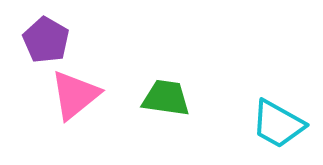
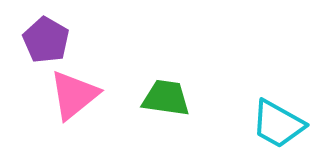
pink triangle: moved 1 px left
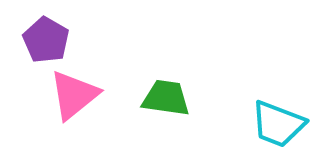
cyan trapezoid: rotated 8 degrees counterclockwise
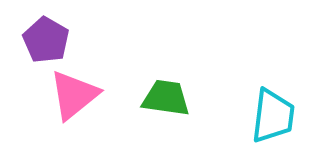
cyan trapezoid: moved 5 px left, 8 px up; rotated 104 degrees counterclockwise
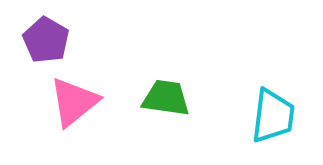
pink triangle: moved 7 px down
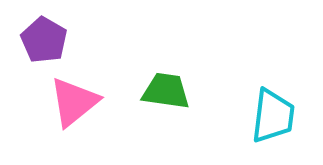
purple pentagon: moved 2 px left
green trapezoid: moved 7 px up
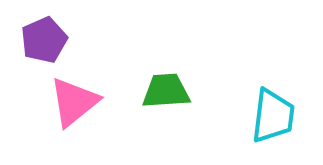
purple pentagon: rotated 18 degrees clockwise
green trapezoid: rotated 12 degrees counterclockwise
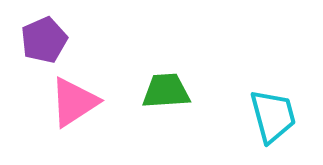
pink triangle: rotated 6 degrees clockwise
cyan trapezoid: rotated 22 degrees counterclockwise
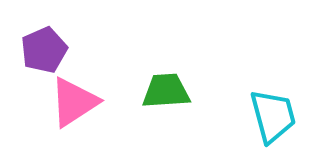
purple pentagon: moved 10 px down
